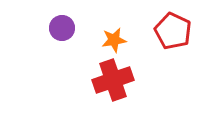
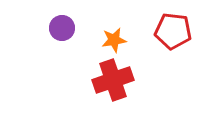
red pentagon: rotated 18 degrees counterclockwise
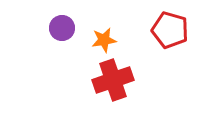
red pentagon: moved 3 px left, 1 px up; rotated 9 degrees clockwise
orange star: moved 10 px left
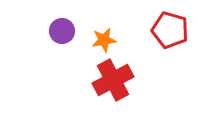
purple circle: moved 3 px down
red cross: rotated 9 degrees counterclockwise
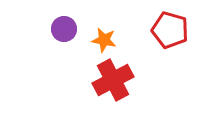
purple circle: moved 2 px right, 2 px up
orange star: rotated 20 degrees clockwise
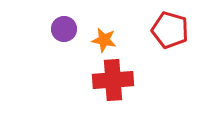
red cross: rotated 24 degrees clockwise
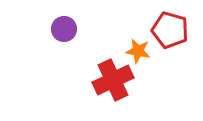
orange star: moved 34 px right, 11 px down
red cross: rotated 21 degrees counterclockwise
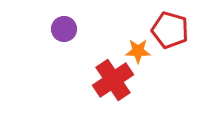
orange star: rotated 10 degrees counterclockwise
red cross: rotated 9 degrees counterclockwise
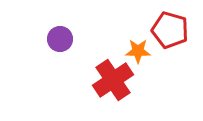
purple circle: moved 4 px left, 10 px down
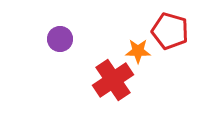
red pentagon: moved 1 px down
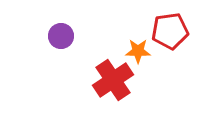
red pentagon: rotated 24 degrees counterclockwise
purple circle: moved 1 px right, 3 px up
